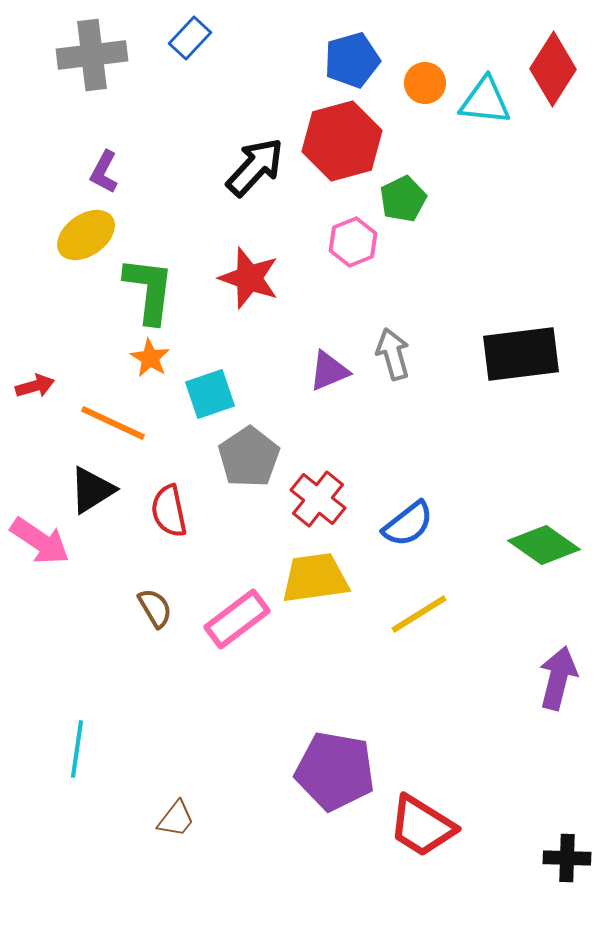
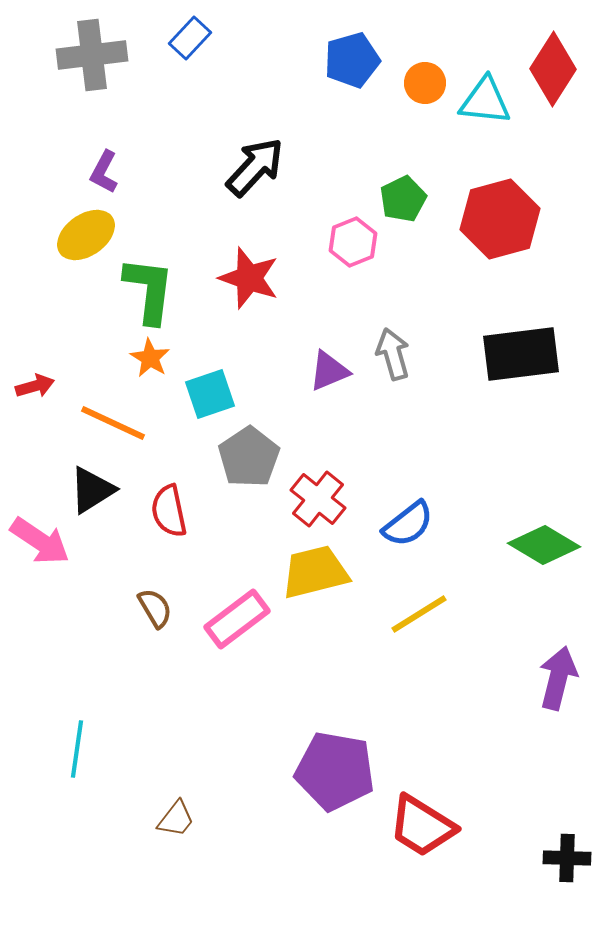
red hexagon: moved 158 px right, 78 px down
green diamond: rotated 4 degrees counterclockwise
yellow trapezoid: moved 6 px up; rotated 6 degrees counterclockwise
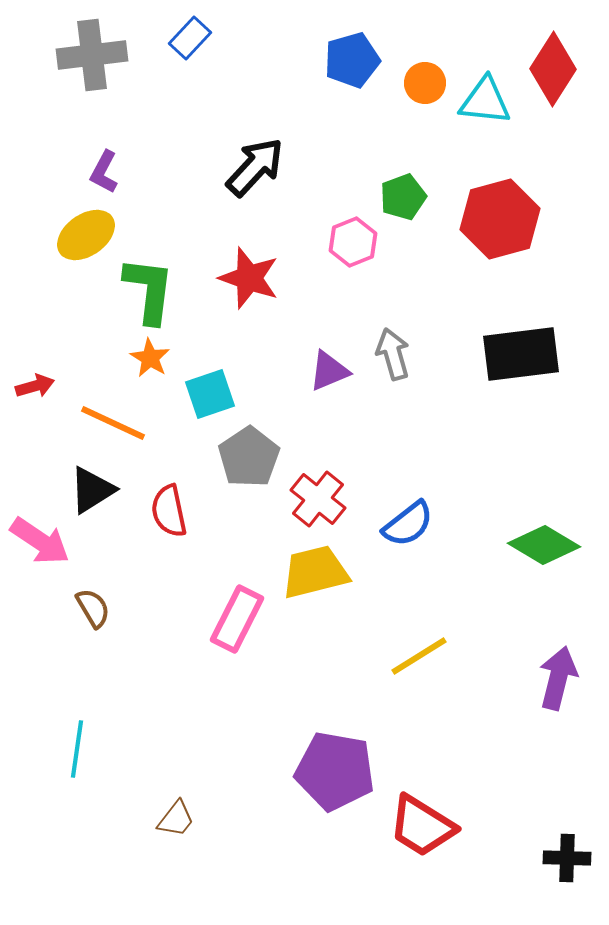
green pentagon: moved 2 px up; rotated 6 degrees clockwise
brown semicircle: moved 62 px left
yellow line: moved 42 px down
pink rectangle: rotated 26 degrees counterclockwise
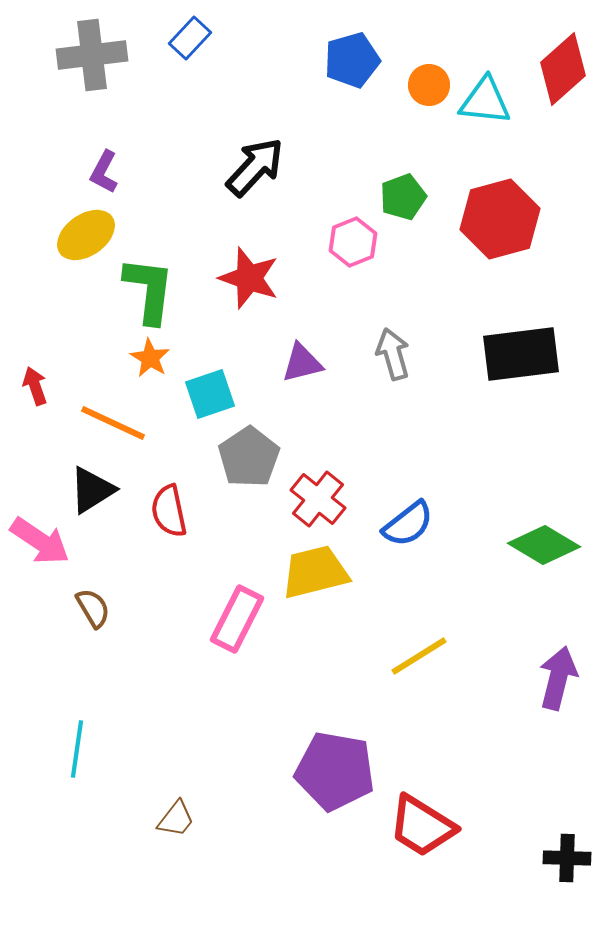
red diamond: moved 10 px right; rotated 16 degrees clockwise
orange circle: moved 4 px right, 2 px down
purple triangle: moved 27 px left, 8 px up; rotated 9 degrees clockwise
red arrow: rotated 93 degrees counterclockwise
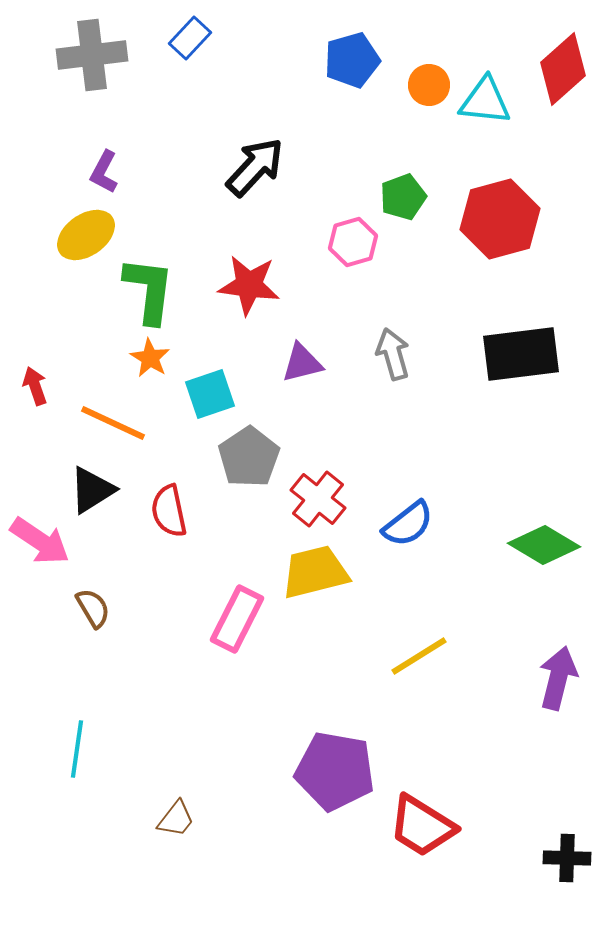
pink hexagon: rotated 6 degrees clockwise
red star: moved 7 px down; rotated 12 degrees counterclockwise
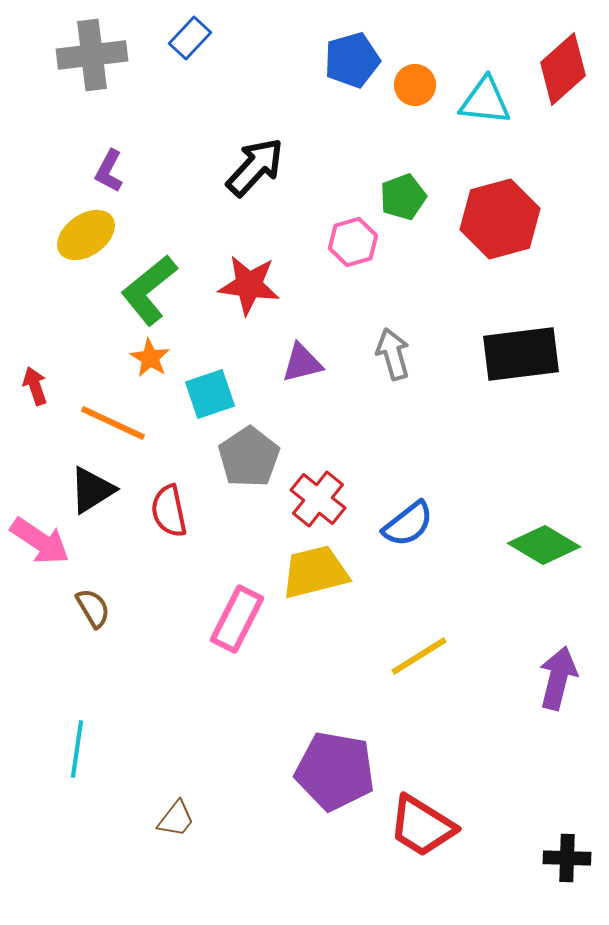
orange circle: moved 14 px left
purple L-shape: moved 5 px right, 1 px up
green L-shape: rotated 136 degrees counterclockwise
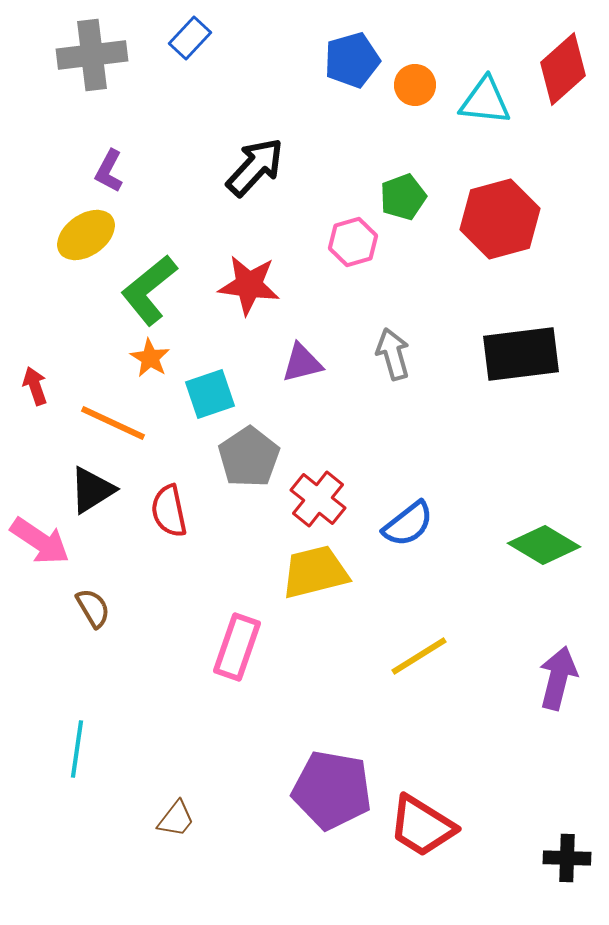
pink rectangle: moved 28 px down; rotated 8 degrees counterclockwise
purple pentagon: moved 3 px left, 19 px down
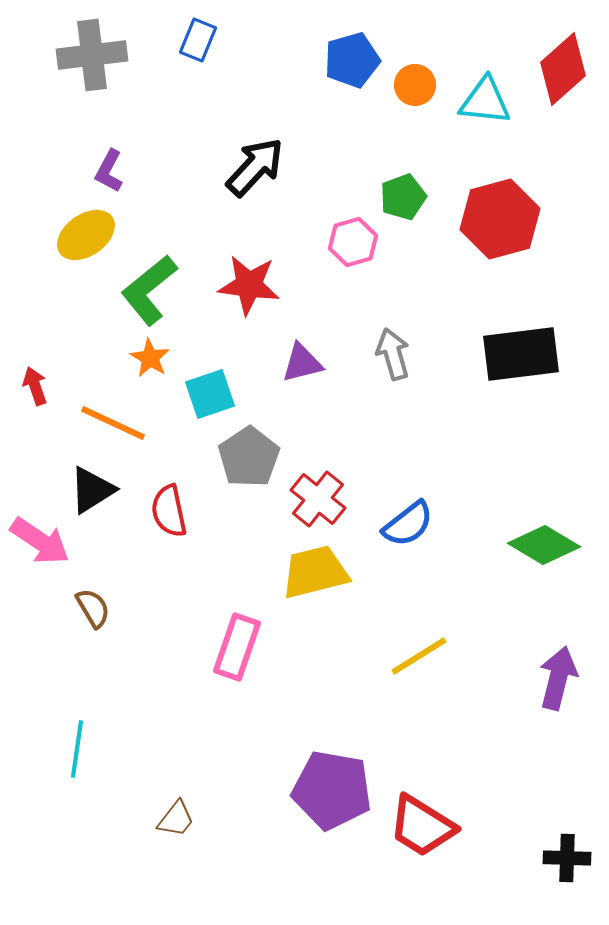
blue rectangle: moved 8 px right, 2 px down; rotated 21 degrees counterclockwise
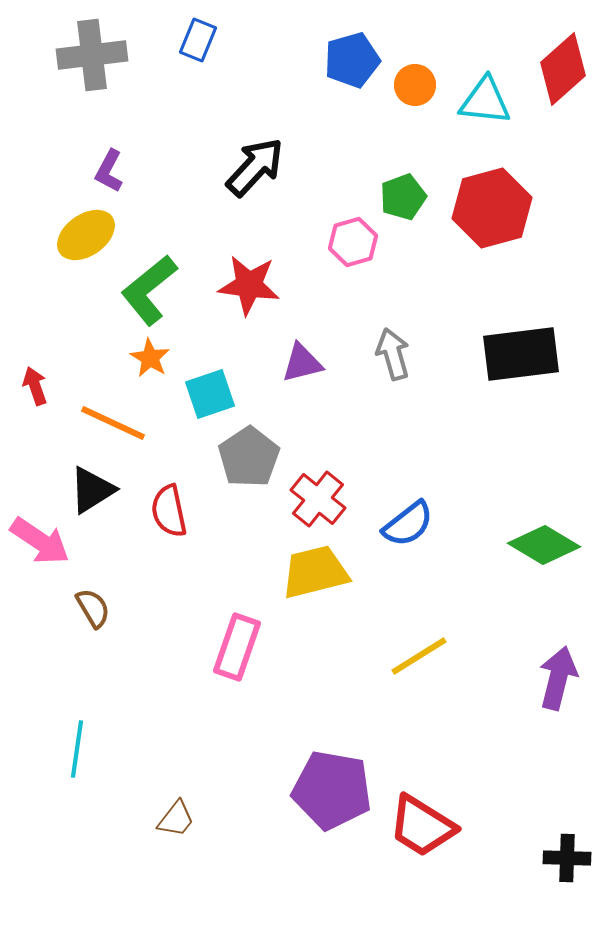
red hexagon: moved 8 px left, 11 px up
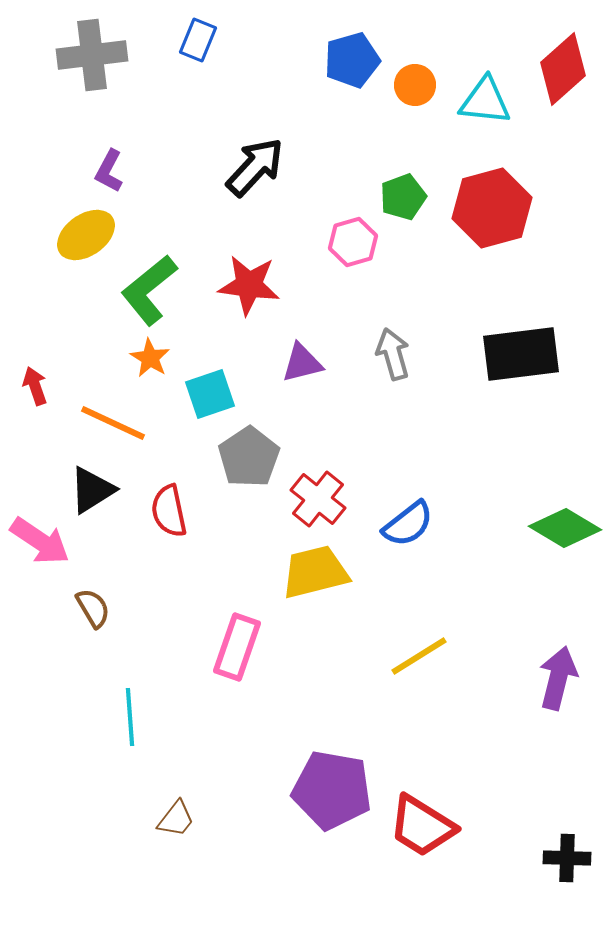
green diamond: moved 21 px right, 17 px up
cyan line: moved 53 px right, 32 px up; rotated 12 degrees counterclockwise
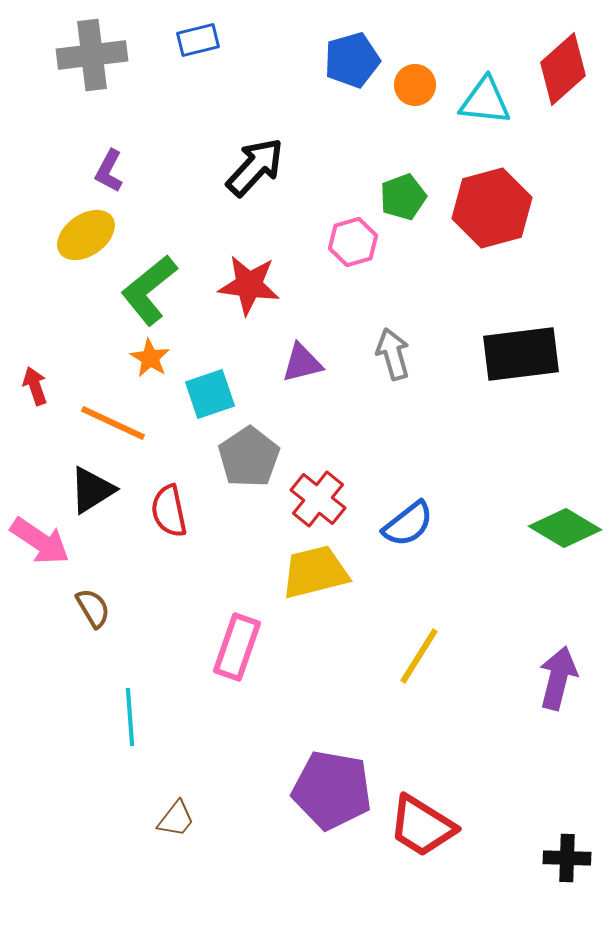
blue rectangle: rotated 54 degrees clockwise
yellow line: rotated 26 degrees counterclockwise
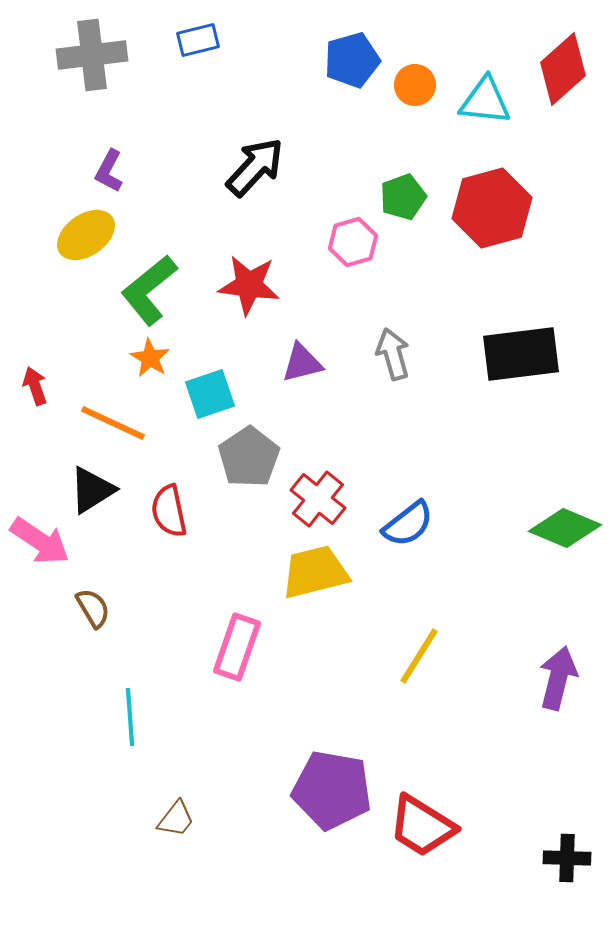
green diamond: rotated 8 degrees counterclockwise
